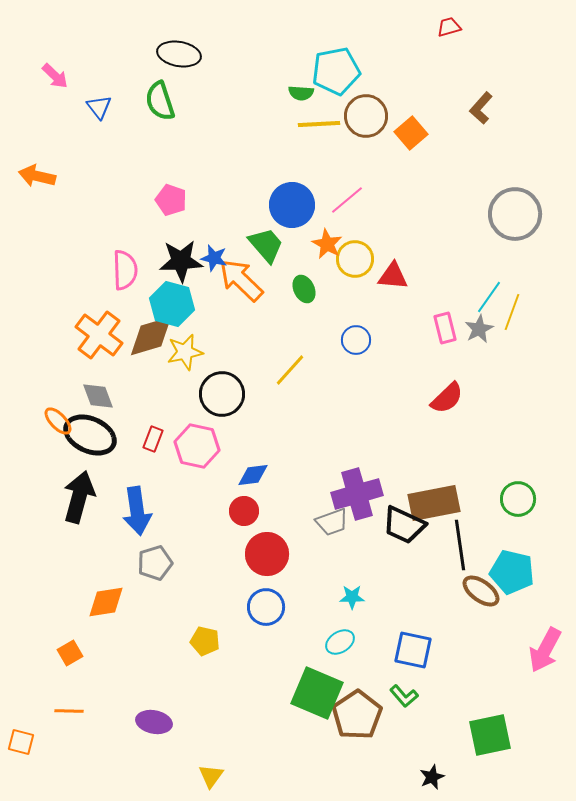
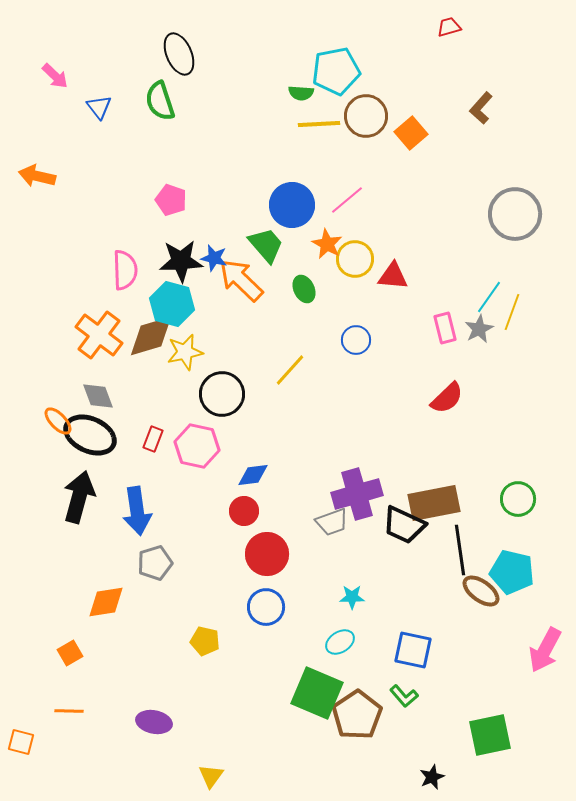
black ellipse at (179, 54): rotated 57 degrees clockwise
black line at (460, 545): moved 5 px down
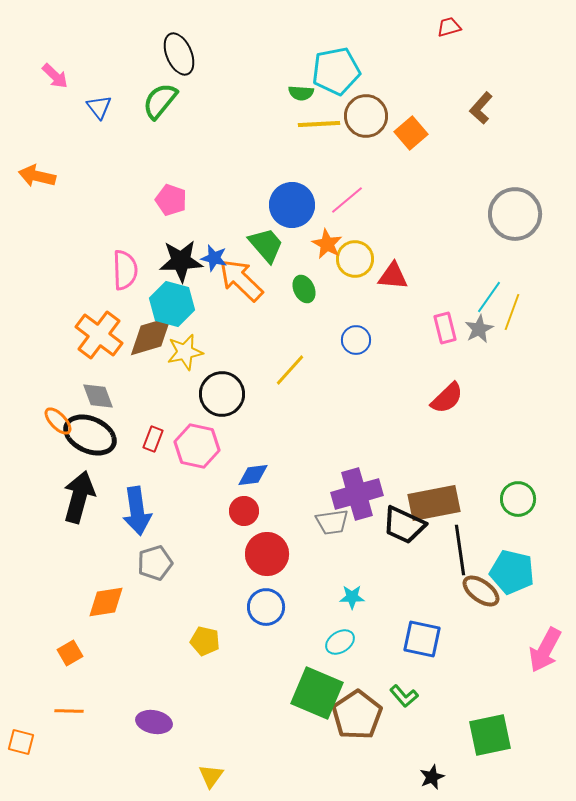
green semicircle at (160, 101): rotated 57 degrees clockwise
gray trapezoid at (332, 522): rotated 12 degrees clockwise
blue square at (413, 650): moved 9 px right, 11 px up
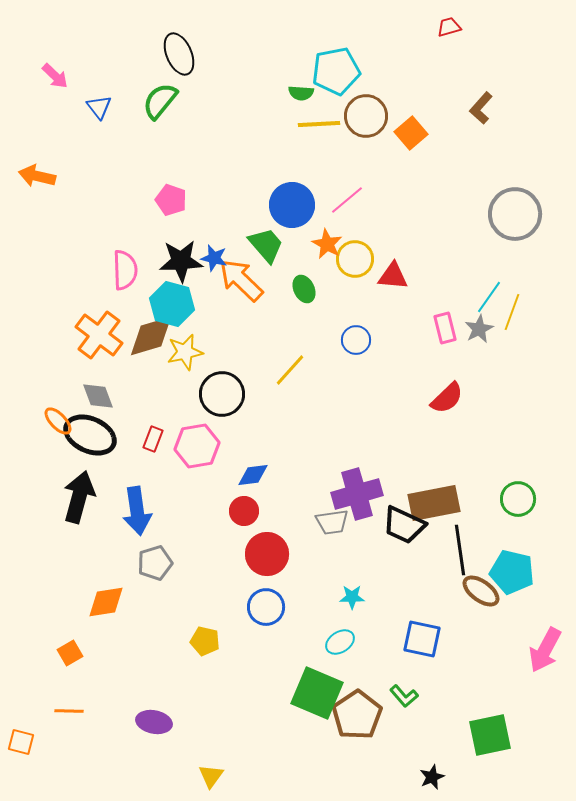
pink hexagon at (197, 446): rotated 21 degrees counterclockwise
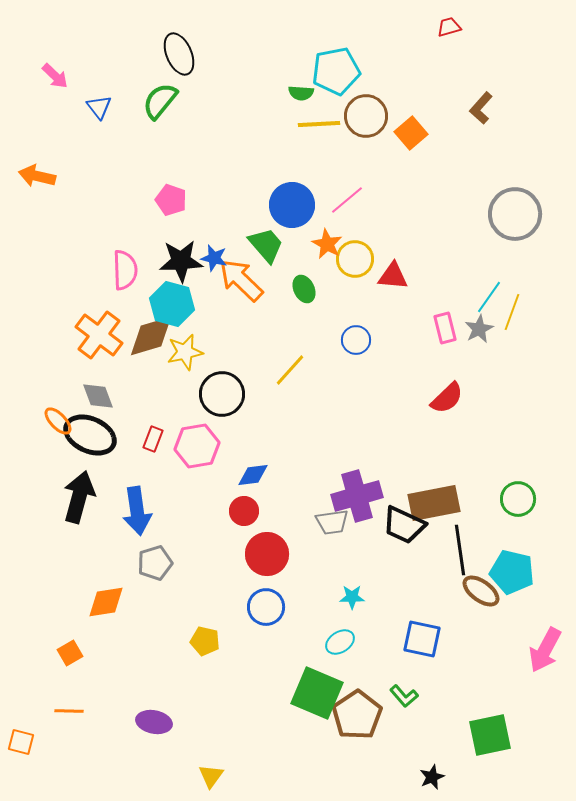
purple cross at (357, 494): moved 2 px down
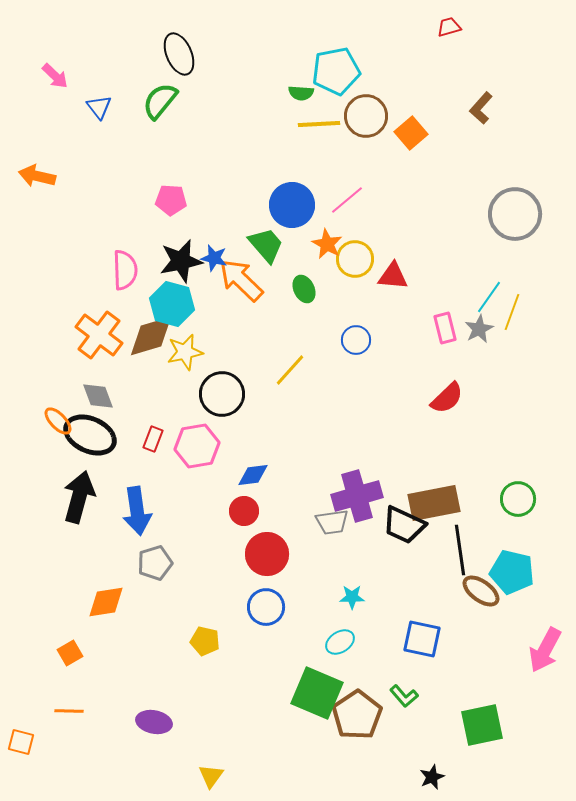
pink pentagon at (171, 200): rotated 16 degrees counterclockwise
black star at (181, 261): rotated 9 degrees counterclockwise
green square at (490, 735): moved 8 px left, 10 px up
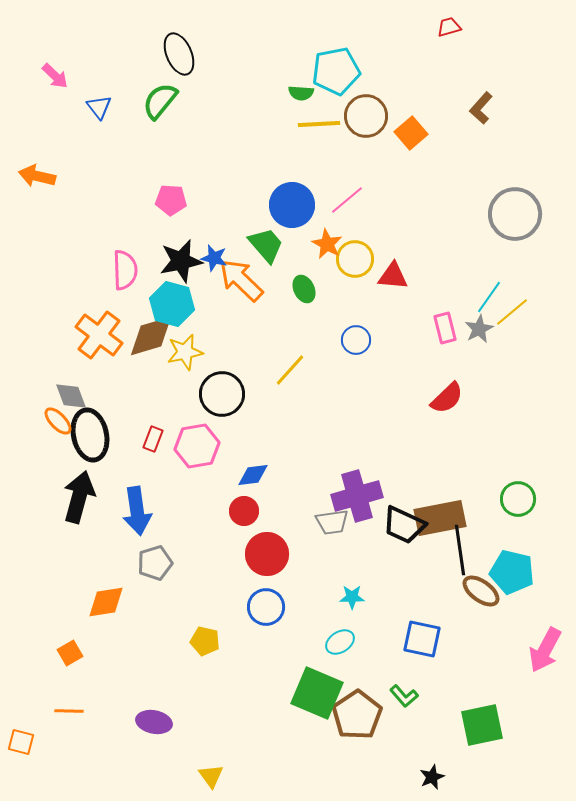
yellow line at (512, 312): rotated 30 degrees clockwise
gray diamond at (98, 396): moved 27 px left
black ellipse at (90, 435): rotated 54 degrees clockwise
brown rectangle at (434, 503): moved 6 px right, 15 px down
yellow triangle at (211, 776): rotated 12 degrees counterclockwise
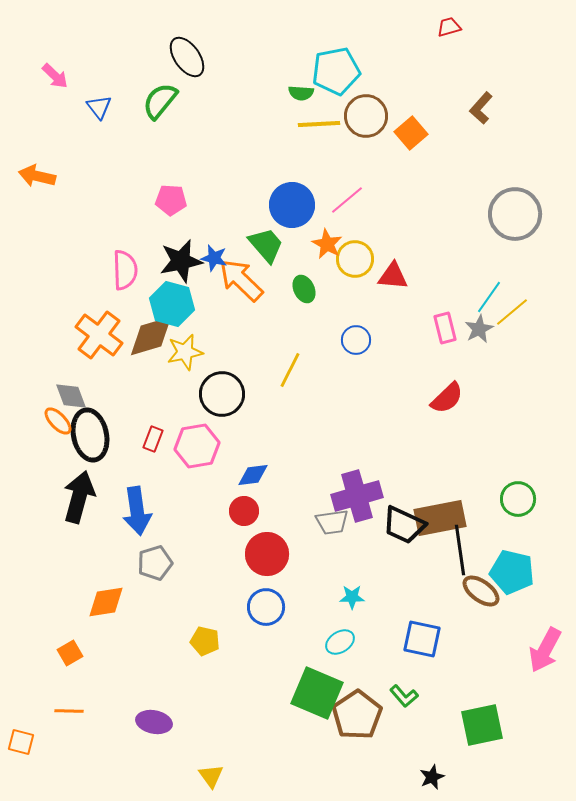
black ellipse at (179, 54): moved 8 px right, 3 px down; rotated 12 degrees counterclockwise
yellow line at (290, 370): rotated 15 degrees counterclockwise
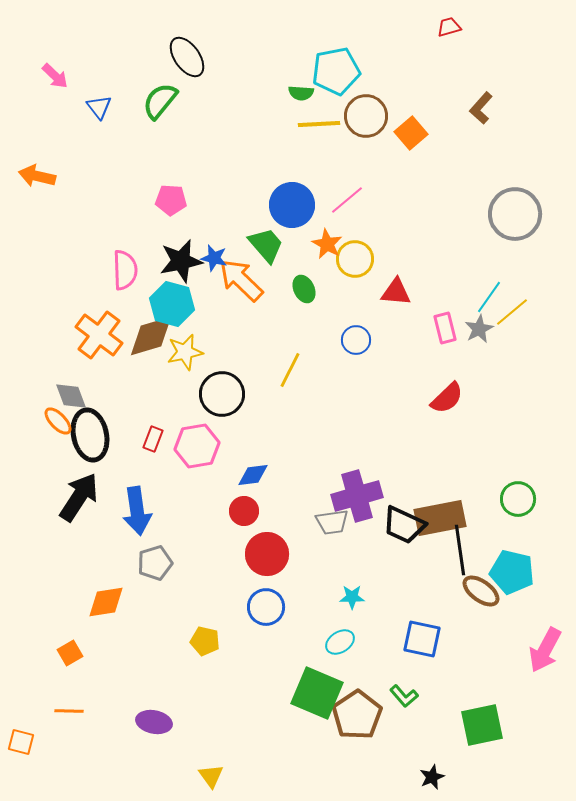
red triangle at (393, 276): moved 3 px right, 16 px down
black arrow at (79, 497): rotated 18 degrees clockwise
